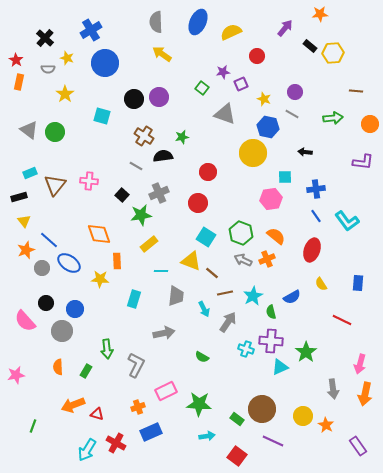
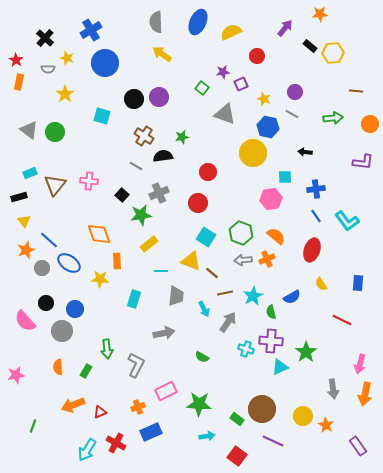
gray arrow at (243, 260): rotated 30 degrees counterclockwise
red triangle at (97, 414): moved 3 px right, 2 px up; rotated 40 degrees counterclockwise
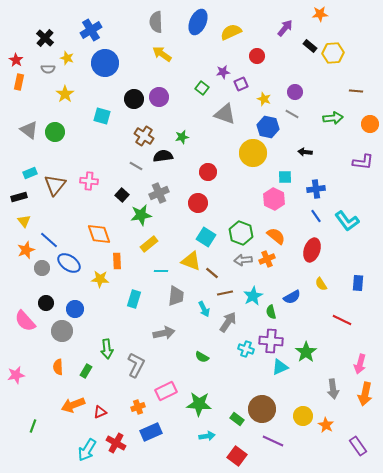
pink hexagon at (271, 199): moved 3 px right; rotated 25 degrees counterclockwise
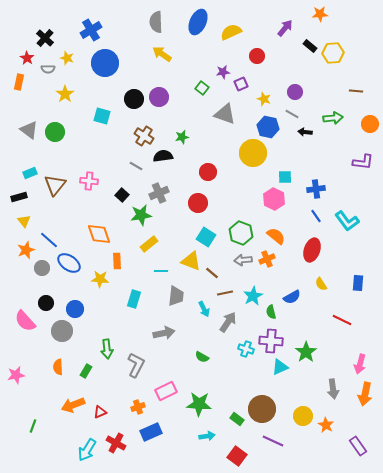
red star at (16, 60): moved 11 px right, 2 px up
black arrow at (305, 152): moved 20 px up
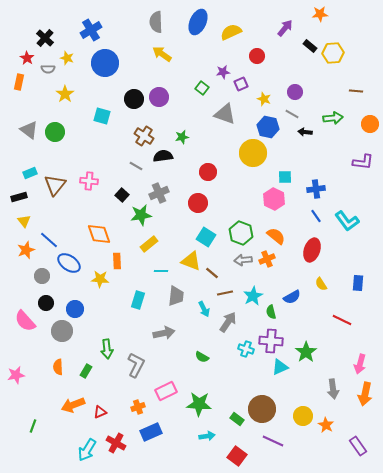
gray circle at (42, 268): moved 8 px down
cyan rectangle at (134, 299): moved 4 px right, 1 px down
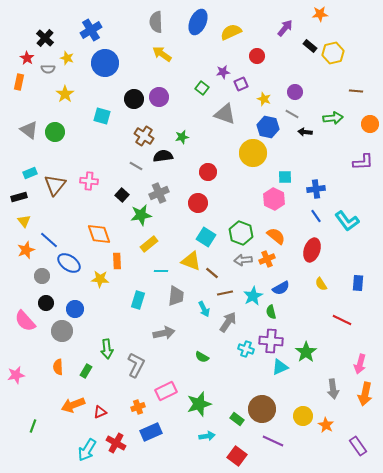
yellow hexagon at (333, 53): rotated 10 degrees counterclockwise
purple L-shape at (363, 162): rotated 10 degrees counterclockwise
blue semicircle at (292, 297): moved 11 px left, 9 px up
green star at (199, 404): rotated 20 degrees counterclockwise
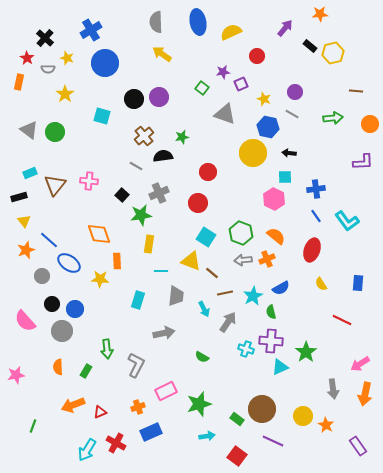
blue ellipse at (198, 22): rotated 35 degrees counterclockwise
black arrow at (305, 132): moved 16 px left, 21 px down
brown cross at (144, 136): rotated 18 degrees clockwise
yellow rectangle at (149, 244): rotated 42 degrees counterclockwise
black circle at (46, 303): moved 6 px right, 1 px down
pink arrow at (360, 364): rotated 42 degrees clockwise
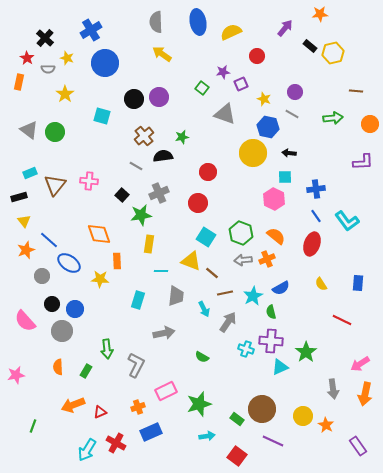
red ellipse at (312, 250): moved 6 px up
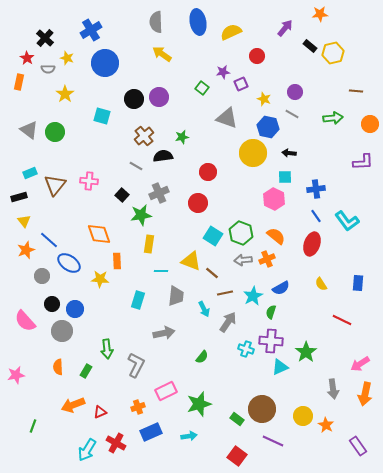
gray triangle at (225, 114): moved 2 px right, 4 px down
cyan square at (206, 237): moved 7 px right, 1 px up
green semicircle at (271, 312): rotated 32 degrees clockwise
green semicircle at (202, 357): rotated 80 degrees counterclockwise
cyan arrow at (207, 436): moved 18 px left
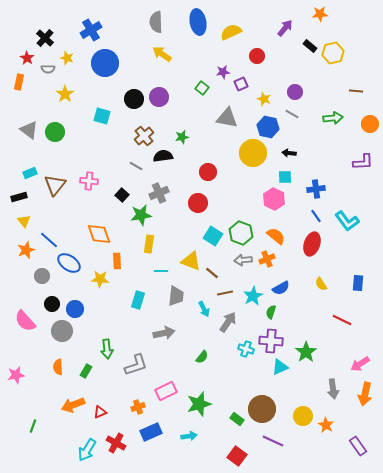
gray triangle at (227, 118): rotated 10 degrees counterclockwise
gray L-shape at (136, 365): rotated 45 degrees clockwise
